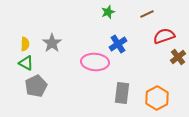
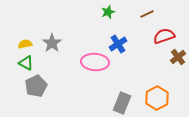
yellow semicircle: rotated 104 degrees counterclockwise
gray rectangle: moved 10 px down; rotated 15 degrees clockwise
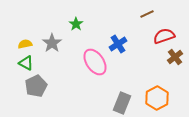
green star: moved 32 px left, 12 px down; rotated 16 degrees counterclockwise
brown cross: moved 3 px left
pink ellipse: rotated 52 degrees clockwise
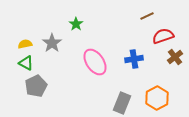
brown line: moved 2 px down
red semicircle: moved 1 px left
blue cross: moved 16 px right, 15 px down; rotated 24 degrees clockwise
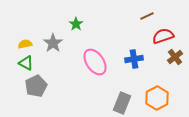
gray star: moved 1 px right
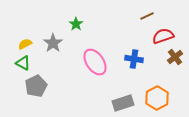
yellow semicircle: rotated 16 degrees counterclockwise
blue cross: rotated 18 degrees clockwise
green triangle: moved 3 px left
gray rectangle: moved 1 px right; rotated 50 degrees clockwise
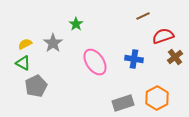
brown line: moved 4 px left
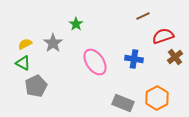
gray rectangle: rotated 40 degrees clockwise
